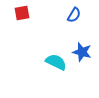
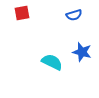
blue semicircle: rotated 42 degrees clockwise
cyan semicircle: moved 4 px left
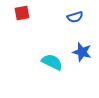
blue semicircle: moved 1 px right, 2 px down
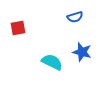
red square: moved 4 px left, 15 px down
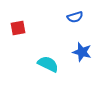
cyan semicircle: moved 4 px left, 2 px down
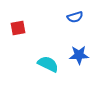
blue star: moved 3 px left, 3 px down; rotated 18 degrees counterclockwise
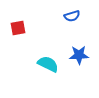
blue semicircle: moved 3 px left, 1 px up
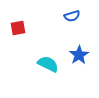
blue star: rotated 30 degrees counterclockwise
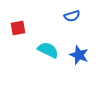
blue star: rotated 18 degrees counterclockwise
cyan semicircle: moved 14 px up
